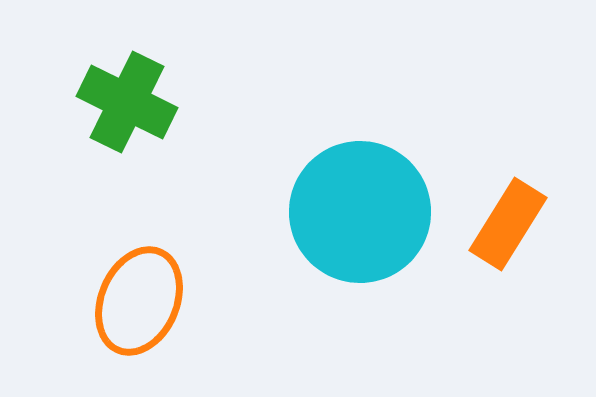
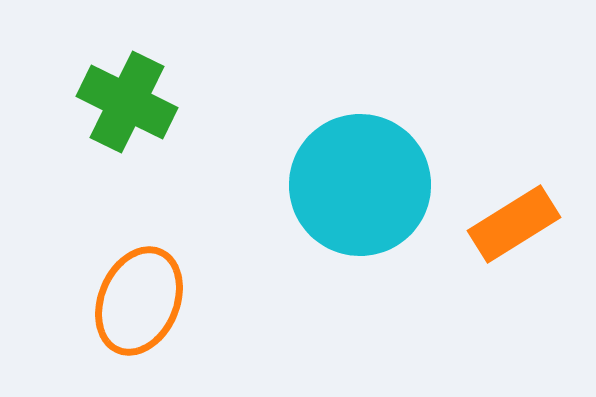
cyan circle: moved 27 px up
orange rectangle: moved 6 px right; rotated 26 degrees clockwise
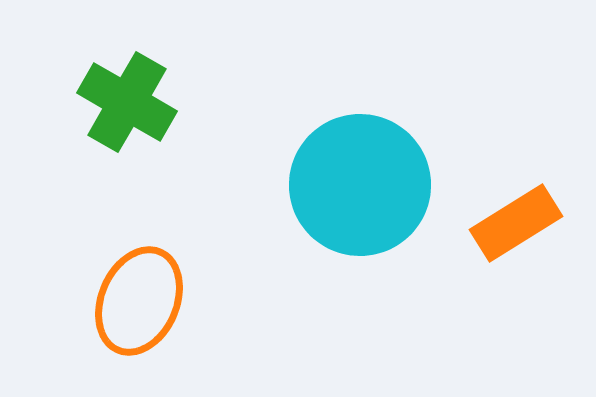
green cross: rotated 4 degrees clockwise
orange rectangle: moved 2 px right, 1 px up
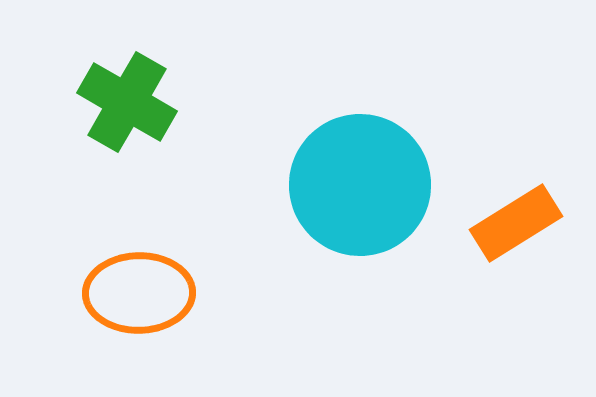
orange ellipse: moved 8 px up; rotated 66 degrees clockwise
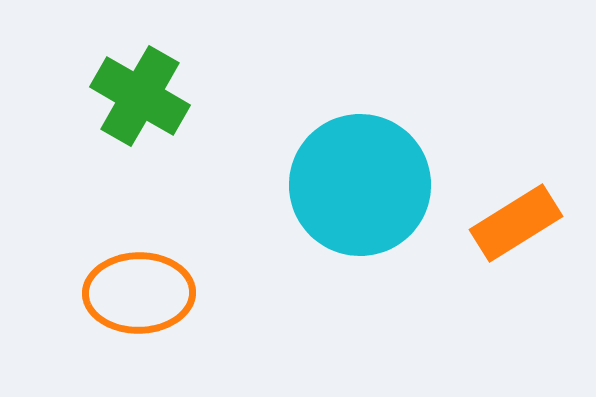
green cross: moved 13 px right, 6 px up
